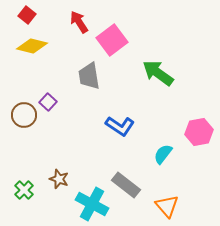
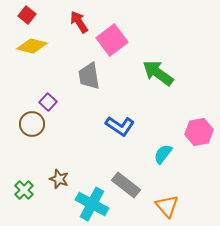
brown circle: moved 8 px right, 9 px down
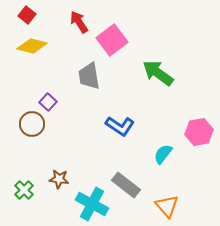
brown star: rotated 12 degrees counterclockwise
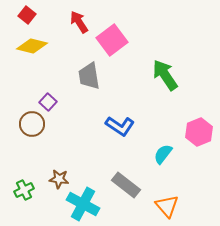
green arrow: moved 7 px right, 2 px down; rotated 20 degrees clockwise
pink hexagon: rotated 12 degrees counterclockwise
green cross: rotated 18 degrees clockwise
cyan cross: moved 9 px left
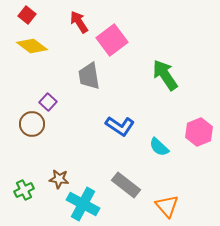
yellow diamond: rotated 24 degrees clockwise
cyan semicircle: moved 4 px left, 7 px up; rotated 85 degrees counterclockwise
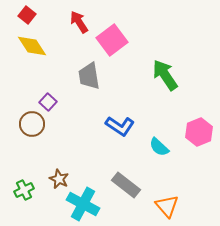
yellow diamond: rotated 20 degrees clockwise
brown star: rotated 18 degrees clockwise
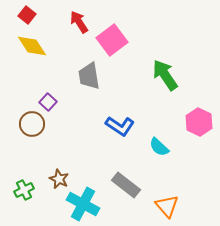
pink hexagon: moved 10 px up; rotated 12 degrees counterclockwise
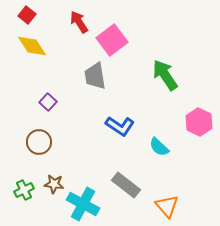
gray trapezoid: moved 6 px right
brown circle: moved 7 px right, 18 px down
brown star: moved 5 px left, 5 px down; rotated 18 degrees counterclockwise
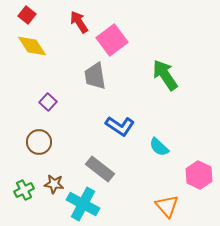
pink hexagon: moved 53 px down
gray rectangle: moved 26 px left, 16 px up
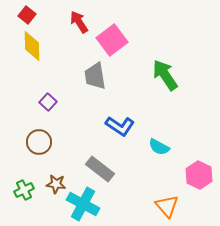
yellow diamond: rotated 32 degrees clockwise
cyan semicircle: rotated 15 degrees counterclockwise
brown star: moved 2 px right
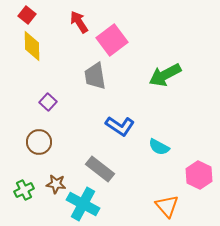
green arrow: rotated 84 degrees counterclockwise
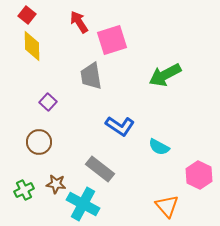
pink square: rotated 20 degrees clockwise
gray trapezoid: moved 4 px left
